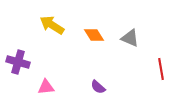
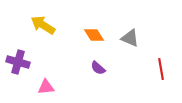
yellow arrow: moved 9 px left
purple semicircle: moved 19 px up
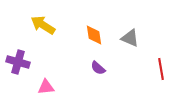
orange diamond: rotated 25 degrees clockwise
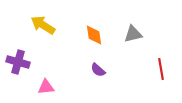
gray triangle: moved 3 px right, 4 px up; rotated 36 degrees counterclockwise
purple semicircle: moved 2 px down
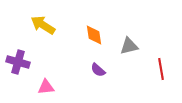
gray triangle: moved 4 px left, 12 px down
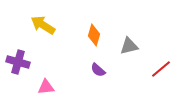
orange diamond: rotated 25 degrees clockwise
red line: rotated 60 degrees clockwise
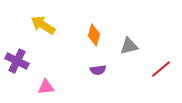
purple cross: moved 1 px left, 1 px up; rotated 10 degrees clockwise
purple semicircle: rotated 49 degrees counterclockwise
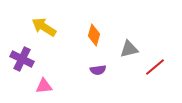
yellow arrow: moved 1 px right, 2 px down
gray triangle: moved 3 px down
purple cross: moved 5 px right, 2 px up
red line: moved 6 px left, 2 px up
pink triangle: moved 2 px left, 1 px up
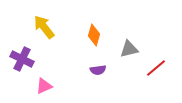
yellow arrow: rotated 20 degrees clockwise
red line: moved 1 px right, 1 px down
pink triangle: rotated 18 degrees counterclockwise
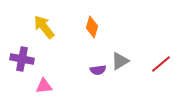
orange diamond: moved 2 px left, 8 px up
gray triangle: moved 9 px left, 12 px down; rotated 18 degrees counterclockwise
purple cross: rotated 15 degrees counterclockwise
red line: moved 5 px right, 4 px up
pink triangle: rotated 18 degrees clockwise
